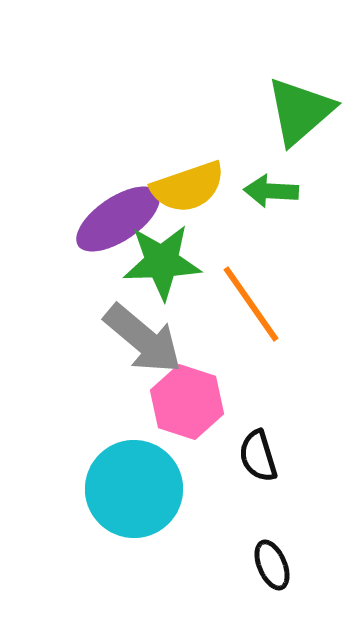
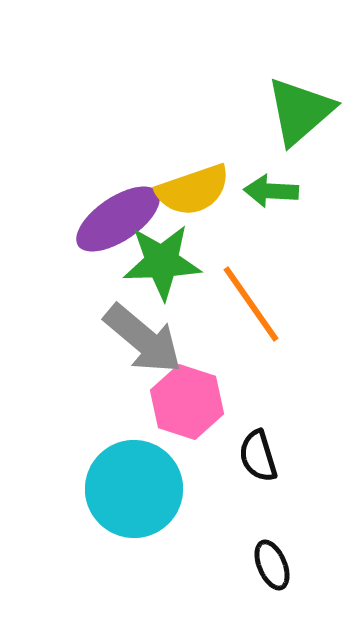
yellow semicircle: moved 5 px right, 3 px down
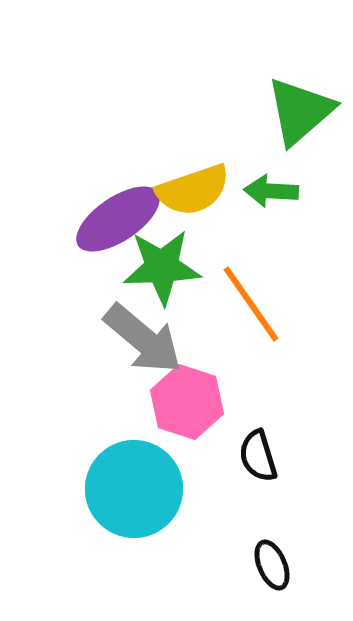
green star: moved 5 px down
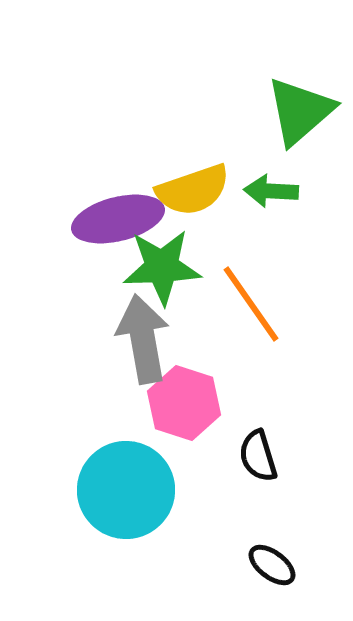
purple ellipse: rotated 20 degrees clockwise
gray arrow: rotated 140 degrees counterclockwise
pink hexagon: moved 3 px left, 1 px down
cyan circle: moved 8 px left, 1 px down
black ellipse: rotated 30 degrees counterclockwise
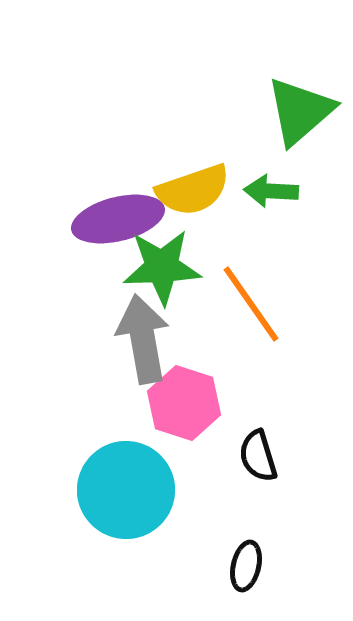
black ellipse: moved 26 px left, 1 px down; rotated 66 degrees clockwise
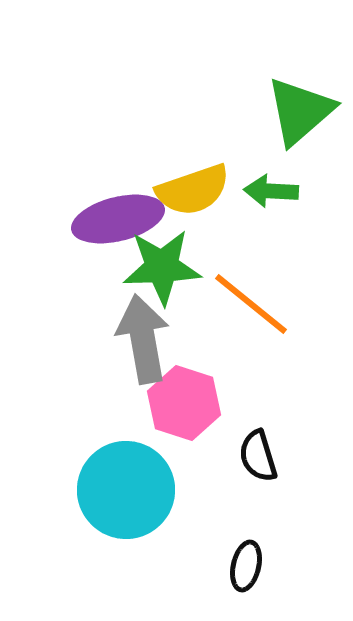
orange line: rotated 16 degrees counterclockwise
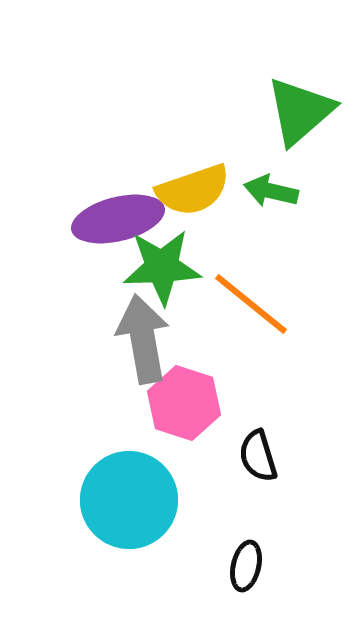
green arrow: rotated 10 degrees clockwise
cyan circle: moved 3 px right, 10 px down
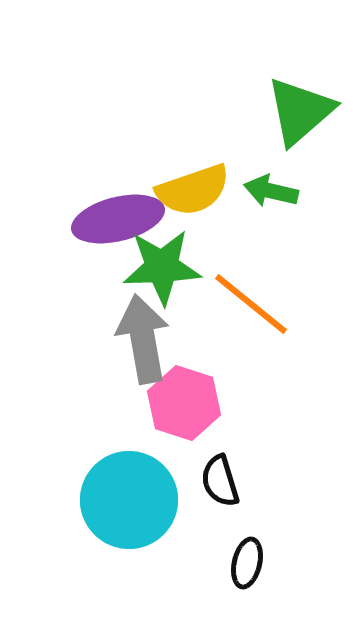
black semicircle: moved 38 px left, 25 px down
black ellipse: moved 1 px right, 3 px up
